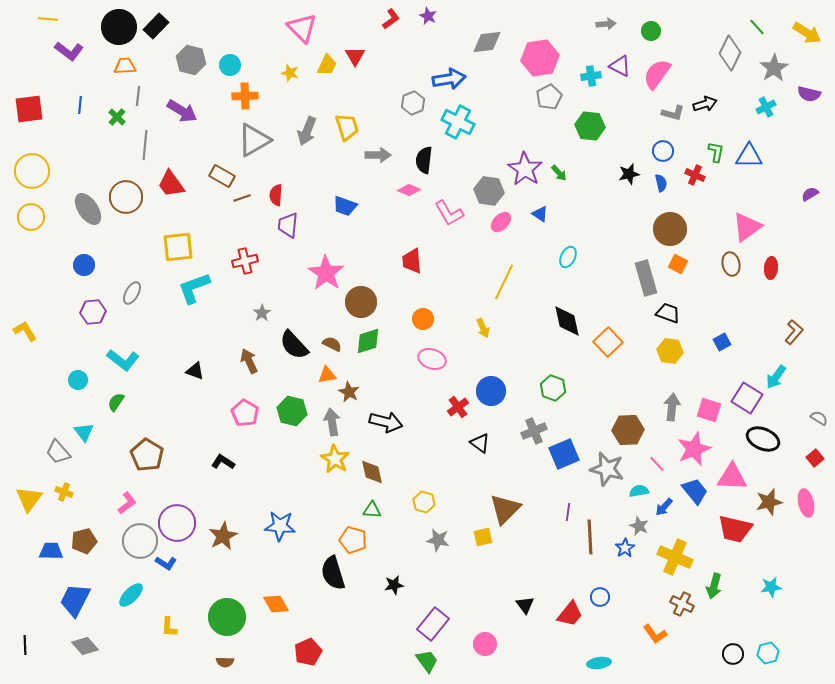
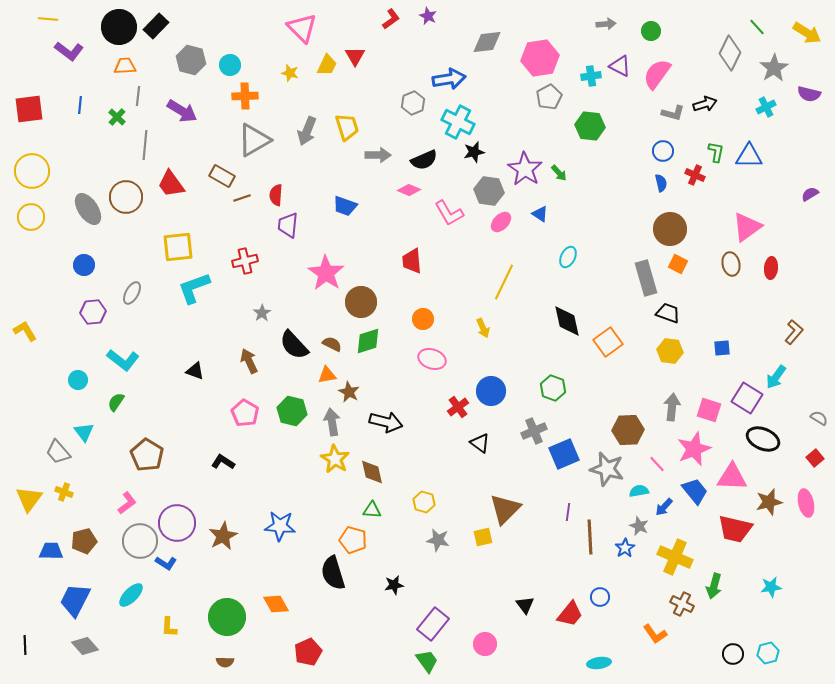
black semicircle at (424, 160): rotated 120 degrees counterclockwise
black star at (629, 174): moved 155 px left, 22 px up
orange square at (608, 342): rotated 8 degrees clockwise
blue square at (722, 342): moved 6 px down; rotated 24 degrees clockwise
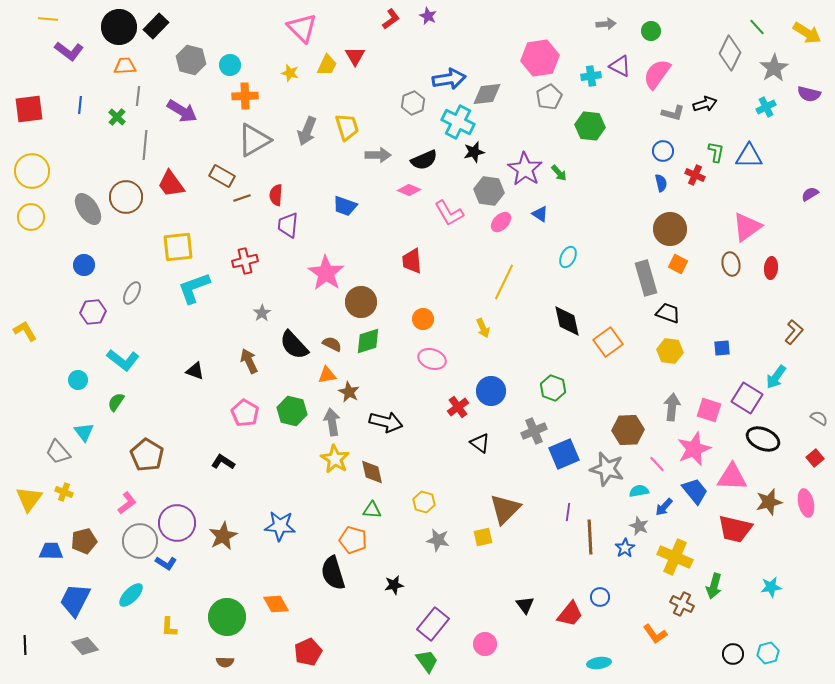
gray diamond at (487, 42): moved 52 px down
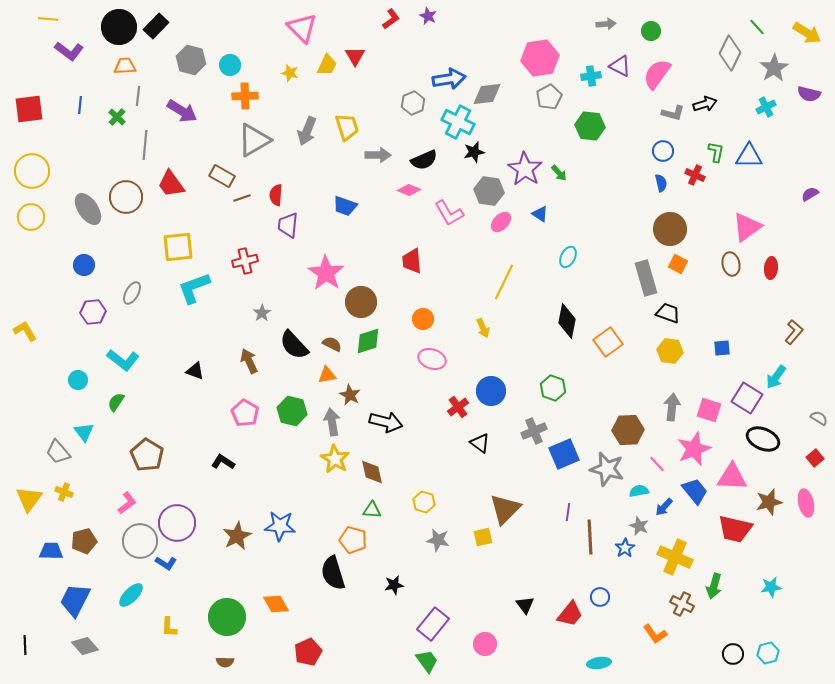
black diamond at (567, 321): rotated 24 degrees clockwise
brown star at (349, 392): moved 1 px right, 3 px down
brown star at (223, 536): moved 14 px right
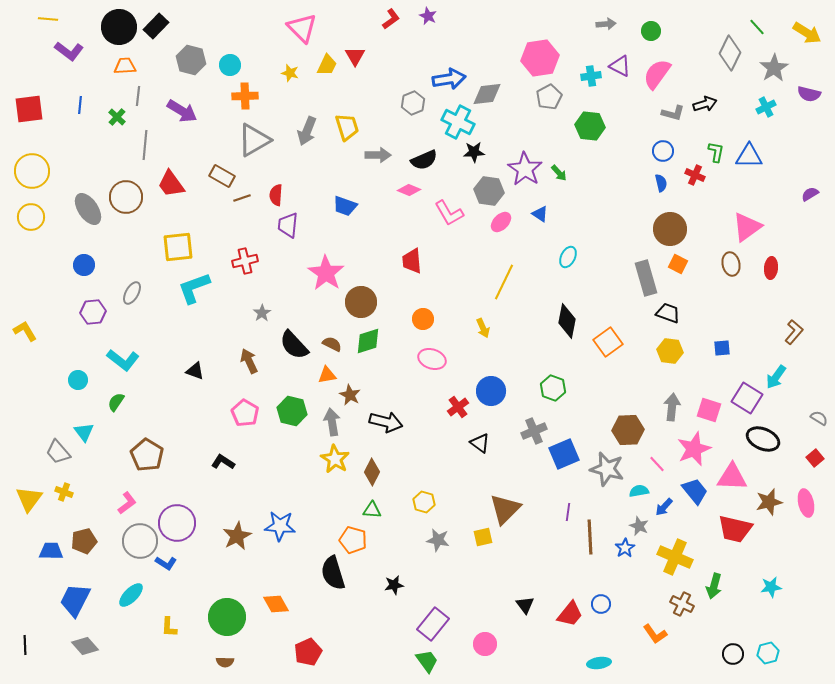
black star at (474, 152): rotated 10 degrees clockwise
brown diamond at (372, 472): rotated 40 degrees clockwise
blue circle at (600, 597): moved 1 px right, 7 px down
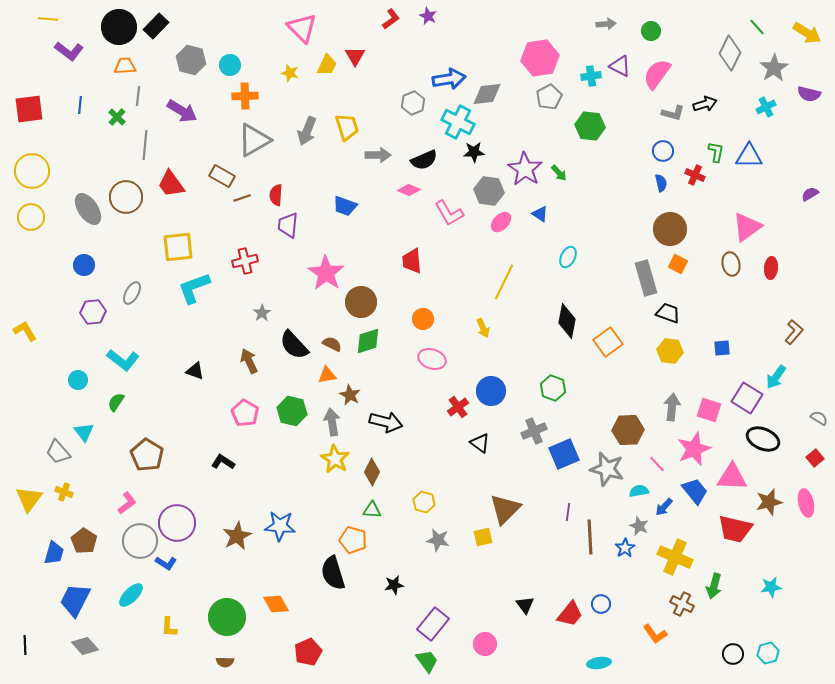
brown pentagon at (84, 541): rotated 25 degrees counterclockwise
blue trapezoid at (51, 551): moved 3 px right, 2 px down; rotated 105 degrees clockwise
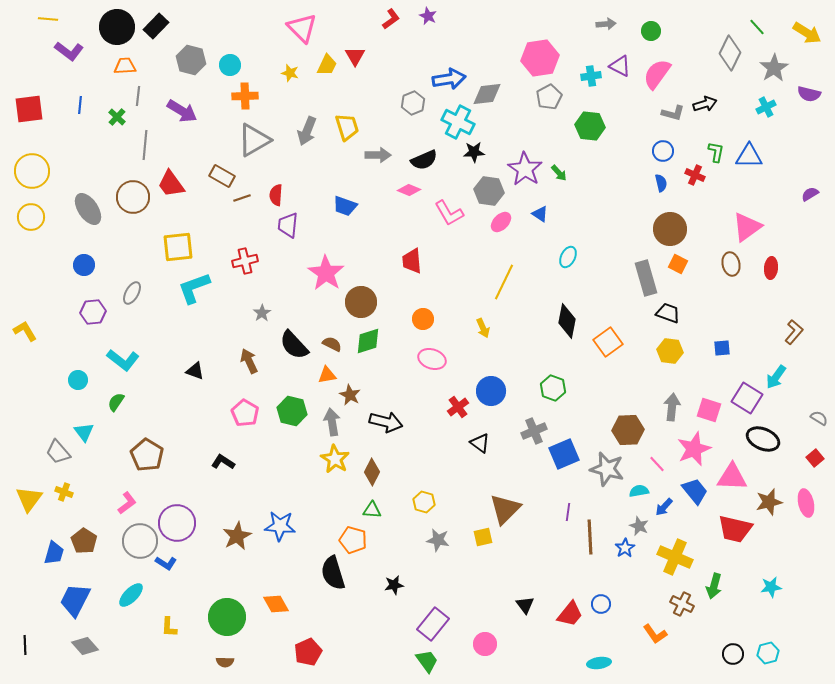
black circle at (119, 27): moved 2 px left
brown circle at (126, 197): moved 7 px right
